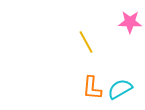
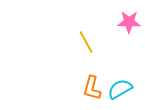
pink star: moved 1 px left
orange L-shape: rotated 10 degrees clockwise
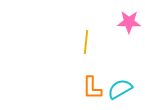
yellow line: rotated 35 degrees clockwise
orange L-shape: rotated 15 degrees counterclockwise
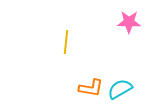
yellow line: moved 20 px left
orange L-shape: moved 1 px left; rotated 80 degrees counterclockwise
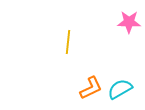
yellow line: moved 2 px right
orange L-shape: rotated 35 degrees counterclockwise
